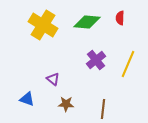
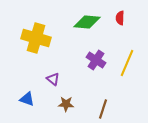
yellow cross: moved 7 px left, 13 px down; rotated 16 degrees counterclockwise
purple cross: rotated 18 degrees counterclockwise
yellow line: moved 1 px left, 1 px up
brown line: rotated 12 degrees clockwise
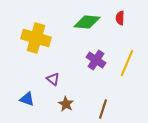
brown star: rotated 28 degrees clockwise
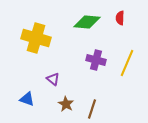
purple cross: rotated 18 degrees counterclockwise
brown line: moved 11 px left
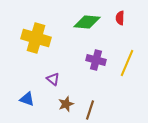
brown star: rotated 21 degrees clockwise
brown line: moved 2 px left, 1 px down
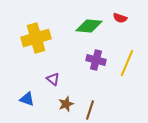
red semicircle: rotated 72 degrees counterclockwise
green diamond: moved 2 px right, 4 px down
yellow cross: rotated 32 degrees counterclockwise
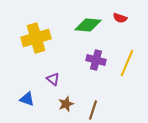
green diamond: moved 1 px left, 1 px up
brown line: moved 3 px right
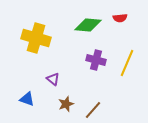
red semicircle: rotated 24 degrees counterclockwise
yellow cross: rotated 32 degrees clockwise
brown line: rotated 24 degrees clockwise
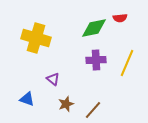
green diamond: moved 6 px right, 3 px down; rotated 16 degrees counterclockwise
purple cross: rotated 18 degrees counterclockwise
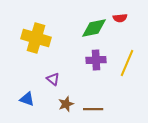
brown line: moved 1 px up; rotated 48 degrees clockwise
